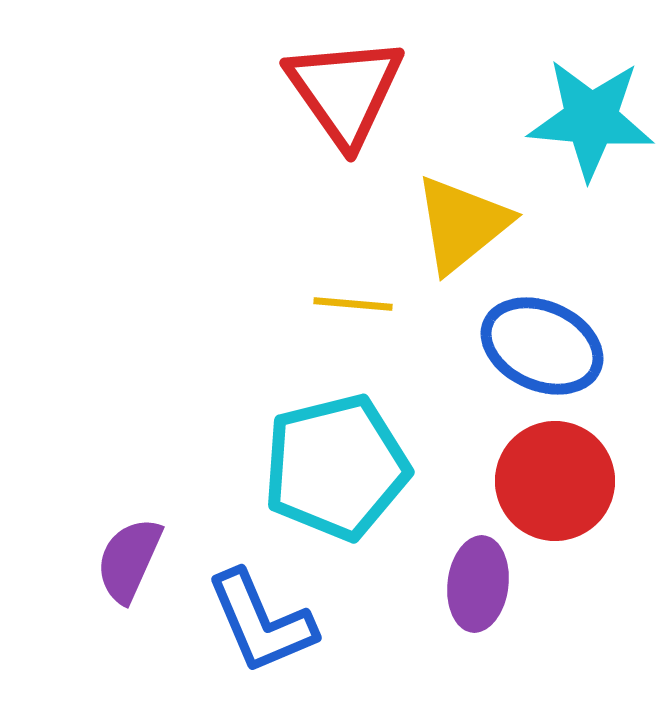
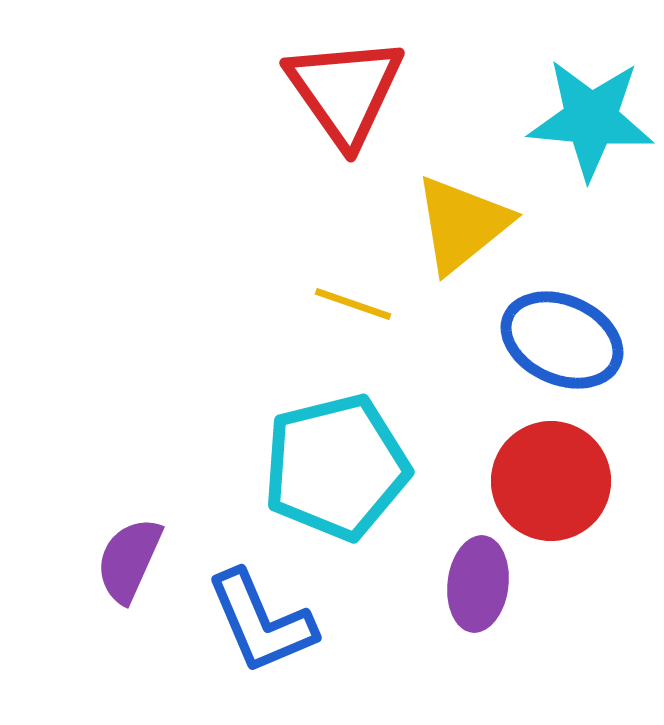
yellow line: rotated 14 degrees clockwise
blue ellipse: moved 20 px right, 6 px up
red circle: moved 4 px left
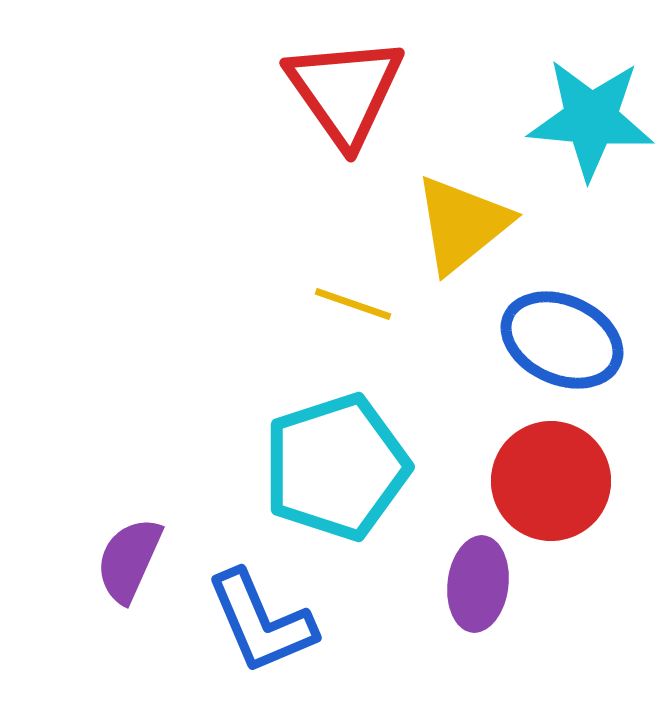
cyan pentagon: rotated 4 degrees counterclockwise
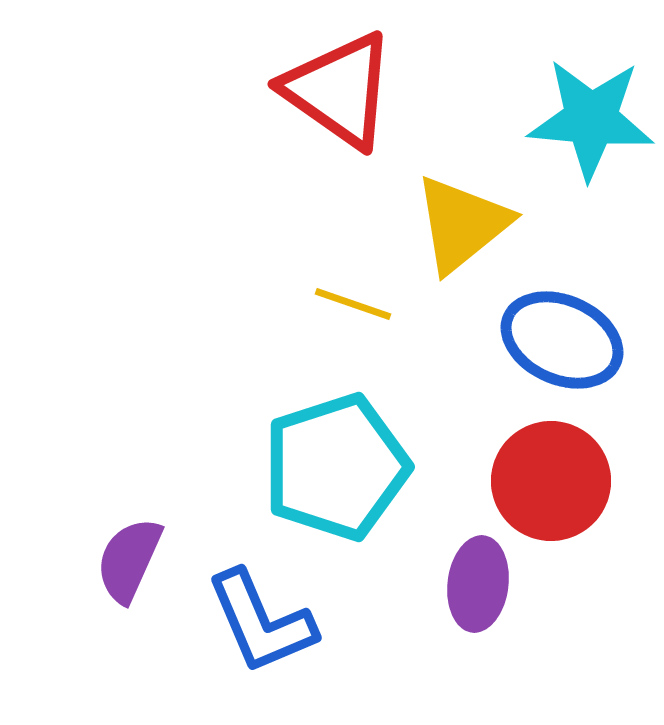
red triangle: moved 6 px left, 1 px up; rotated 20 degrees counterclockwise
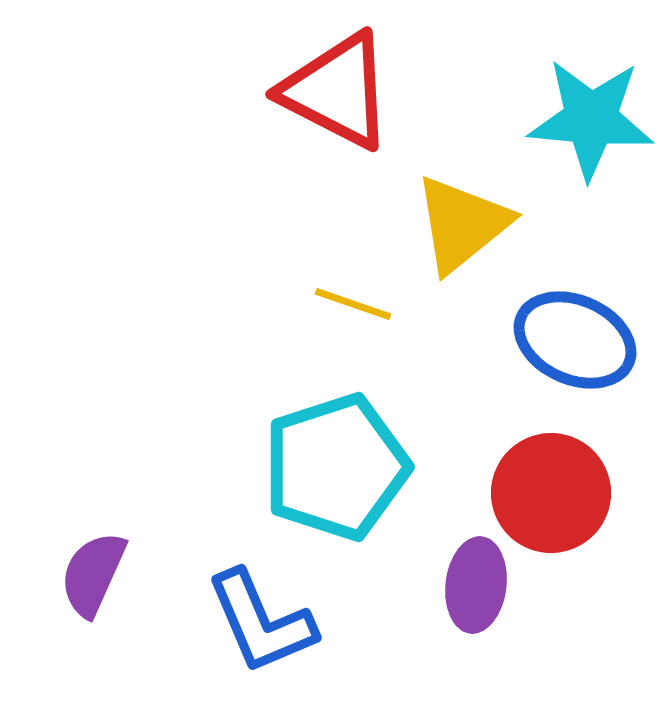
red triangle: moved 2 px left, 1 px down; rotated 8 degrees counterclockwise
blue ellipse: moved 13 px right
red circle: moved 12 px down
purple semicircle: moved 36 px left, 14 px down
purple ellipse: moved 2 px left, 1 px down
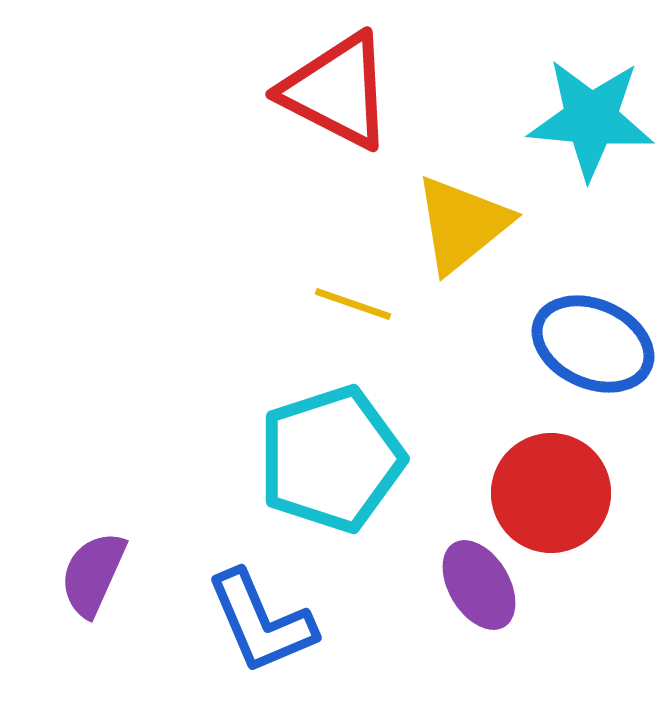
blue ellipse: moved 18 px right, 4 px down
cyan pentagon: moved 5 px left, 8 px up
purple ellipse: moved 3 px right; rotated 38 degrees counterclockwise
